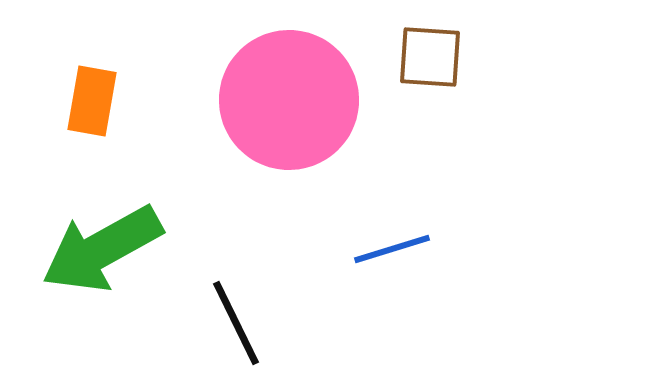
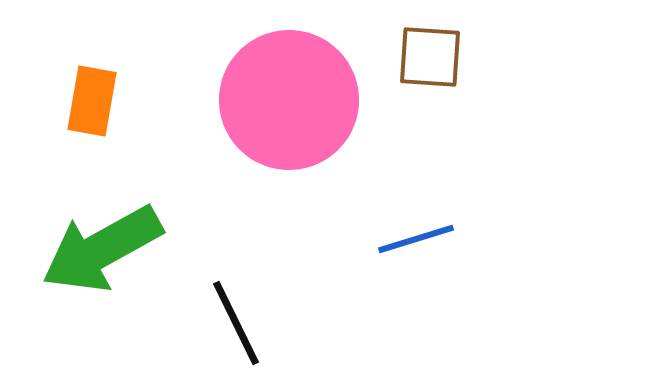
blue line: moved 24 px right, 10 px up
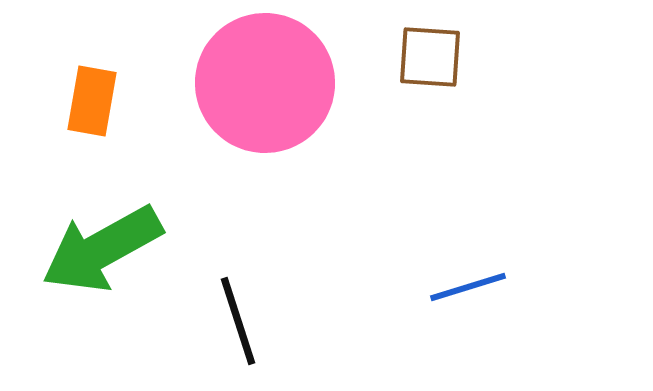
pink circle: moved 24 px left, 17 px up
blue line: moved 52 px right, 48 px down
black line: moved 2 px right, 2 px up; rotated 8 degrees clockwise
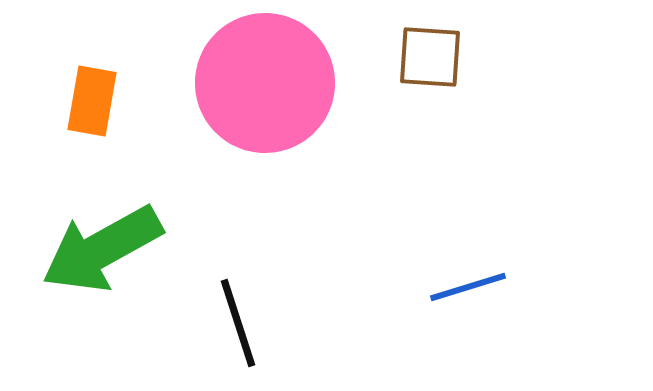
black line: moved 2 px down
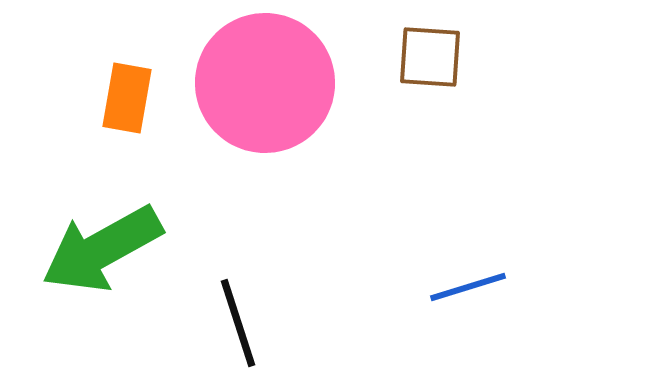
orange rectangle: moved 35 px right, 3 px up
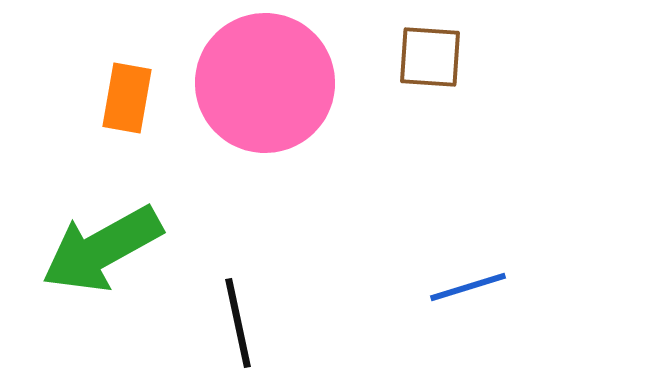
black line: rotated 6 degrees clockwise
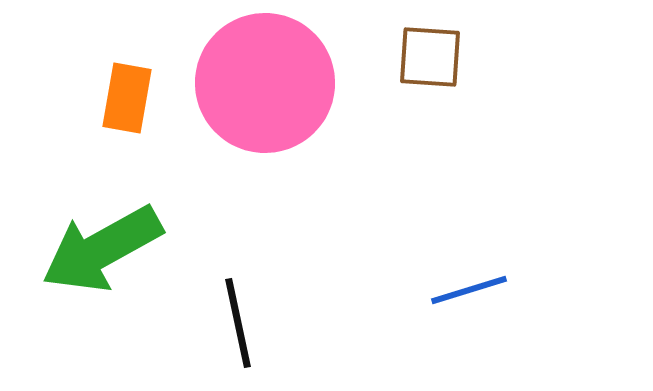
blue line: moved 1 px right, 3 px down
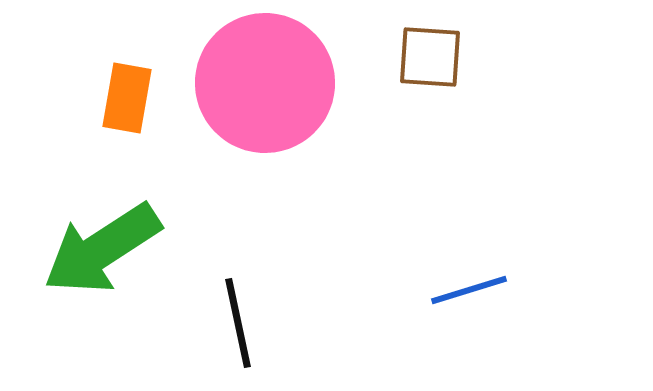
green arrow: rotated 4 degrees counterclockwise
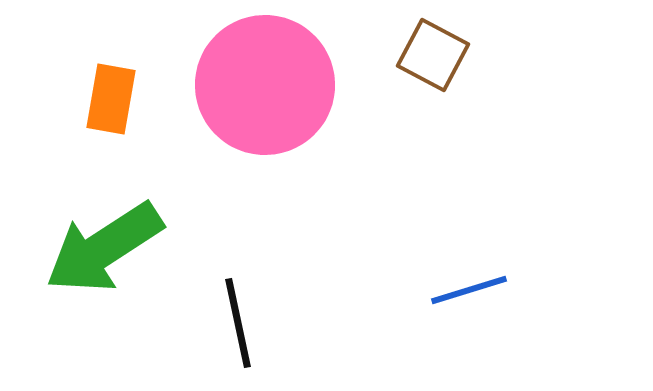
brown square: moved 3 px right, 2 px up; rotated 24 degrees clockwise
pink circle: moved 2 px down
orange rectangle: moved 16 px left, 1 px down
green arrow: moved 2 px right, 1 px up
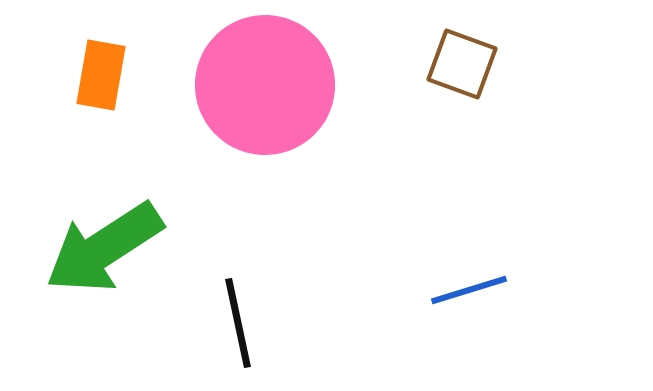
brown square: moved 29 px right, 9 px down; rotated 8 degrees counterclockwise
orange rectangle: moved 10 px left, 24 px up
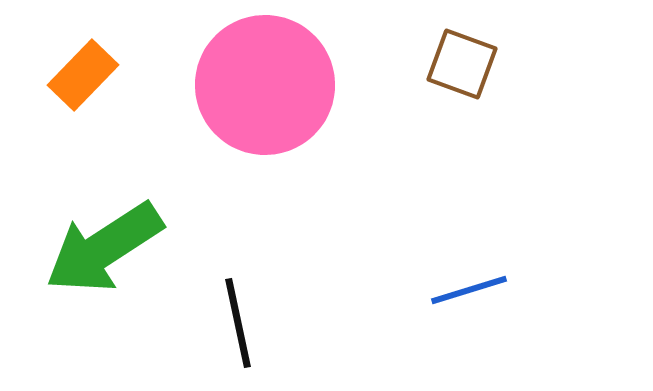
orange rectangle: moved 18 px left; rotated 34 degrees clockwise
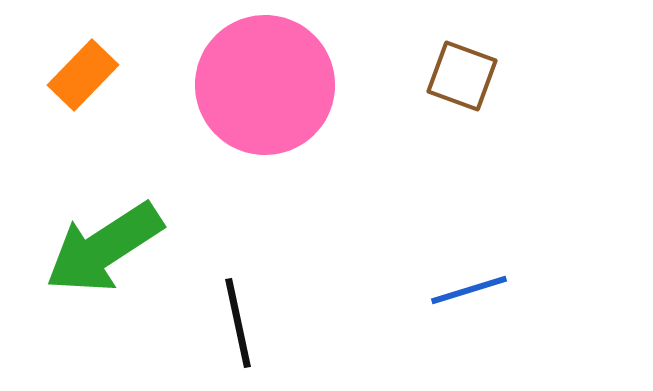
brown square: moved 12 px down
